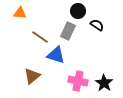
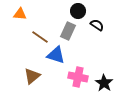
orange triangle: moved 1 px down
pink cross: moved 4 px up
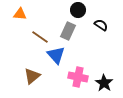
black circle: moved 1 px up
black semicircle: moved 4 px right
blue triangle: rotated 30 degrees clockwise
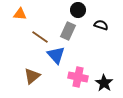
black semicircle: rotated 16 degrees counterclockwise
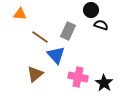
black circle: moved 13 px right
brown triangle: moved 3 px right, 2 px up
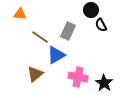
black semicircle: rotated 136 degrees counterclockwise
blue triangle: rotated 42 degrees clockwise
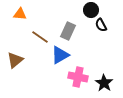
blue triangle: moved 4 px right
brown triangle: moved 20 px left, 14 px up
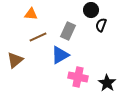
orange triangle: moved 11 px right
black semicircle: rotated 48 degrees clockwise
brown line: moved 2 px left; rotated 60 degrees counterclockwise
black star: moved 3 px right
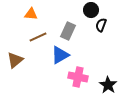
black star: moved 1 px right, 2 px down
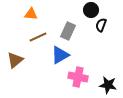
black star: rotated 24 degrees counterclockwise
